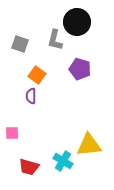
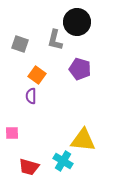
yellow triangle: moved 6 px left, 5 px up; rotated 12 degrees clockwise
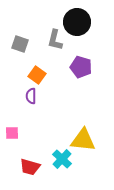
purple pentagon: moved 1 px right, 2 px up
cyan cross: moved 1 px left, 2 px up; rotated 12 degrees clockwise
red trapezoid: moved 1 px right
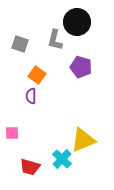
yellow triangle: rotated 28 degrees counterclockwise
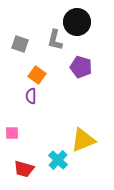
cyan cross: moved 4 px left, 1 px down
red trapezoid: moved 6 px left, 2 px down
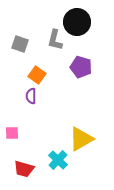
yellow triangle: moved 2 px left, 1 px up; rotated 8 degrees counterclockwise
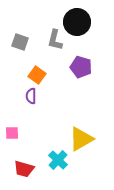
gray square: moved 2 px up
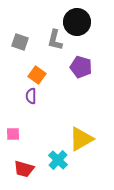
pink square: moved 1 px right, 1 px down
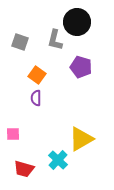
purple semicircle: moved 5 px right, 2 px down
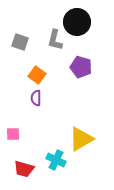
cyan cross: moved 2 px left; rotated 18 degrees counterclockwise
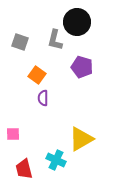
purple pentagon: moved 1 px right
purple semicircle: moved 7 px right
red trapezoid: rotated 60 degrees clockwise
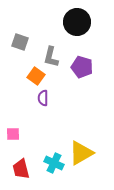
gray L-shape: moved 4 px left, 17 px down
orange square: moved 1 px left, 1 px down
yellow triangle: moved 14 px down
cyan cross: moved 2 px left, 3 px down
red trapezoid: moved 3 px left
